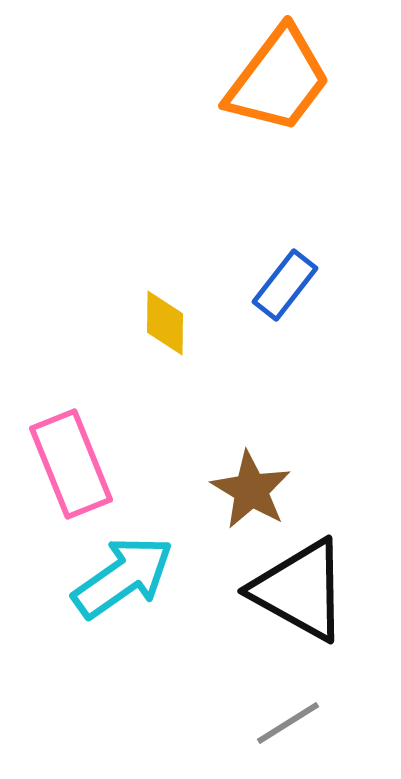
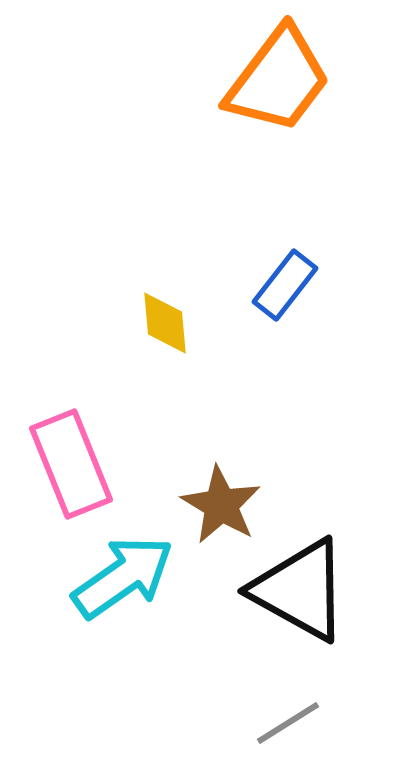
yellow diamond: rotated 6 degrees counterclockwise
brown star: moved 30 px left, 15 px down
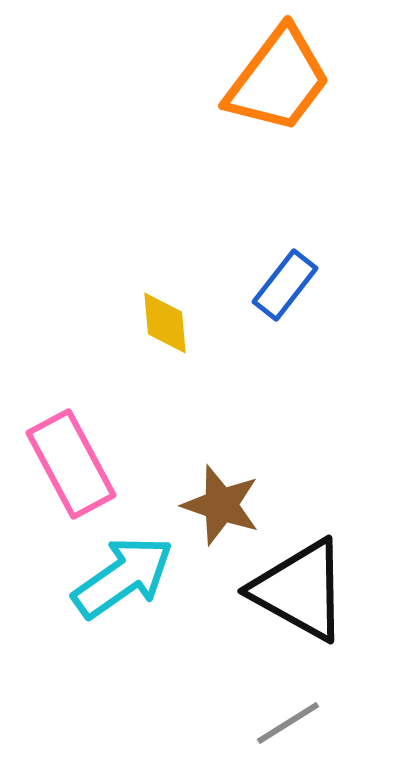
pink rectangle: rotated 6 degrees counterclockwise
brown star: rotated 12 degrees counterclockwise
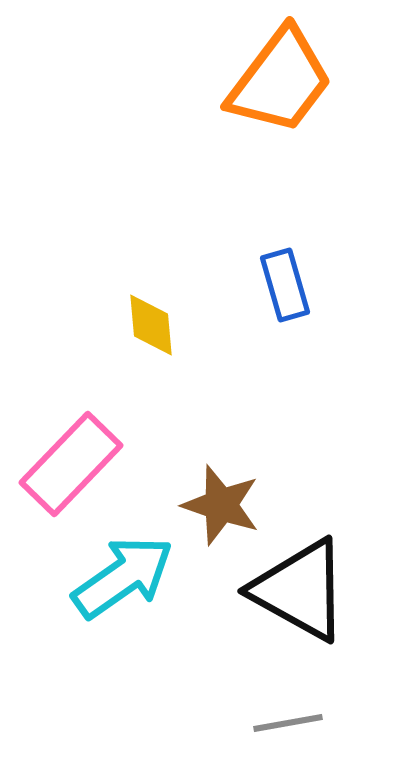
orange trapezoid: moved 2 px right, 1 px down
blue rectangle: rotated 54 degrees counterclockwise
yellow diamond: moved 14 px left, 2 px down
pink rectangle: rotated 72 degrees clockwise
gray line: rotated 22 degrees clockwise
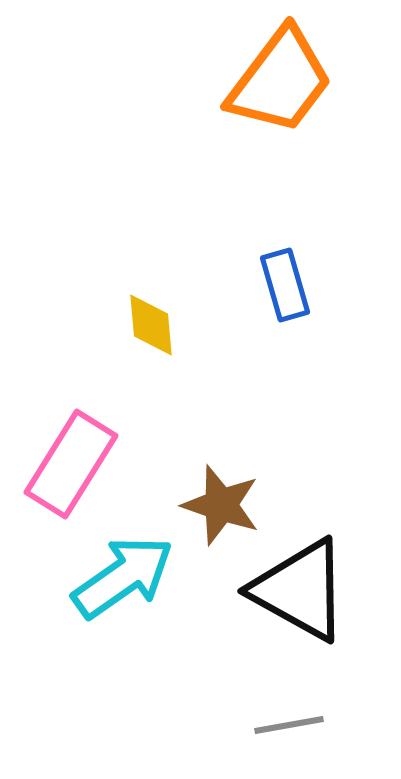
pink rectangle: rotated 12 degrees counterclockwise
gray line: moved 1 px right, 2 px down
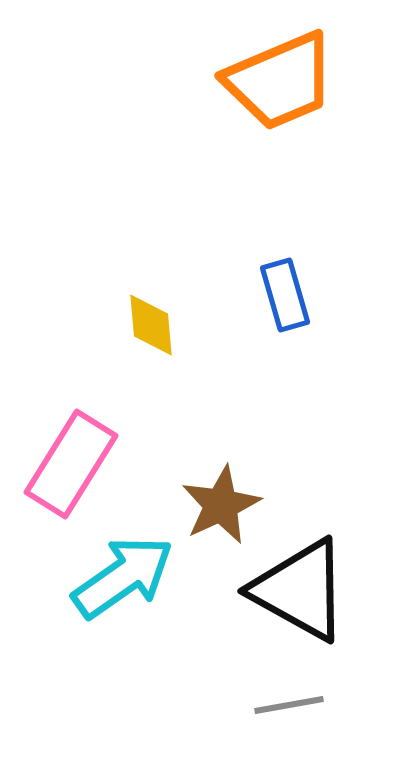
orange trapezoid: rotated 30 degrees clockwise
blue rectangle: moved 10 px down
brown star: rotated 28 degrees clockwise
gray line: moved 20 px up
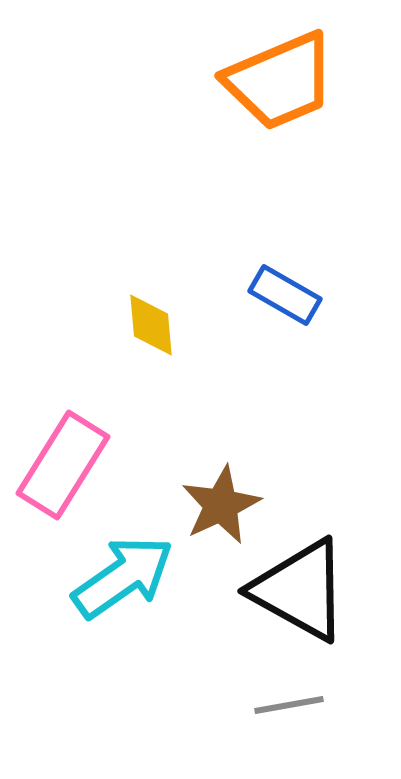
blue rectangle: rotated 44 degrees counterclockwise
pink rectangle: moved 8 px left, 1 px down
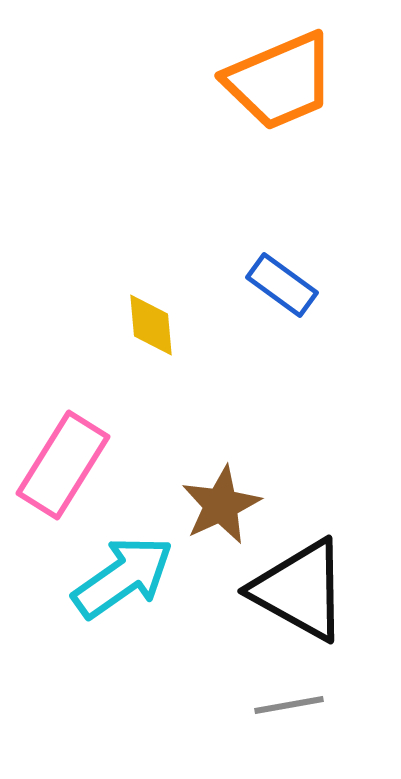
blue rectangle: moved 3 px left, 10 px up; rotated 6 degrees clockwise
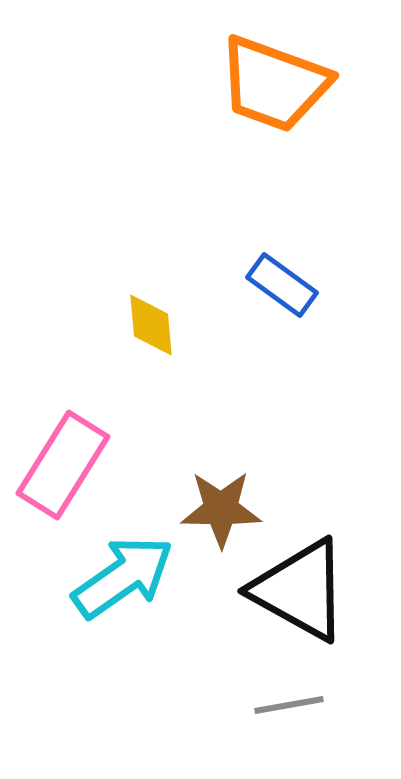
orange trapezoid: moved 6 px left, 3 px down; rotated 43 degrees clockwise
brown star: moved 4 px down; rotated 26 degrees clockwise
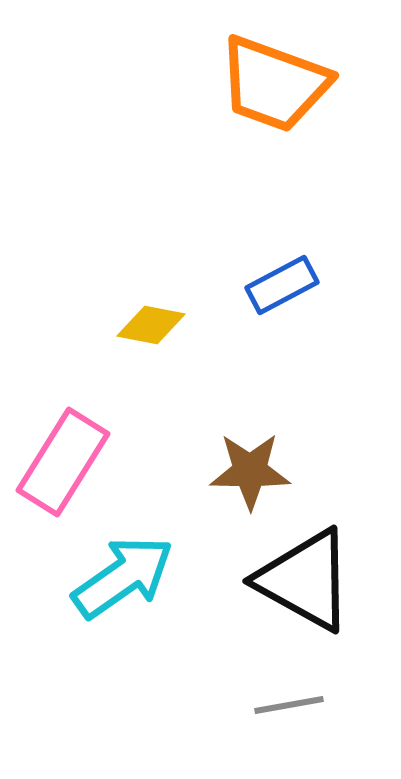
blue rectangle: rotated 64 degrees counterclockwise
yellow diamond: rotated 74 degrees counterclockwise
pink rectangle: moved 3 px up
brown star: moved 29 px right, 38 px up
black triangle: moved 5 px right, 10 px up
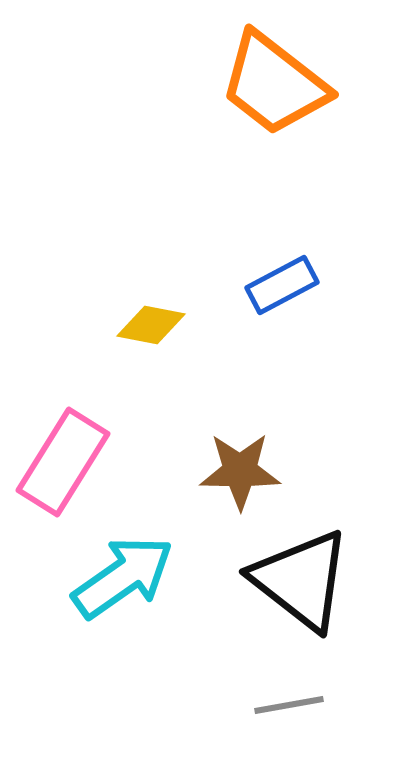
orange trapezoid: rotated 18 degrees clockwise
brown star: moved 10 px left
black triangle: moved 4 px left; rotated 9 degrees clockwise
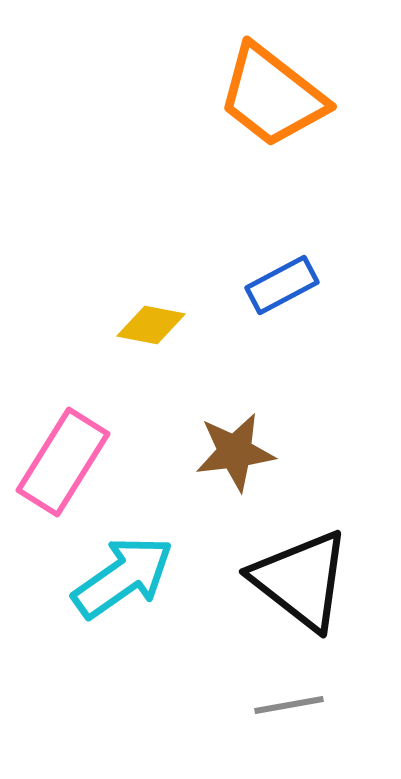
orange trapezoid: moved 2 px left, 12 px down
brown star: moved 5 px left, 19 px up; rotated 8 degrees counterclockwise
